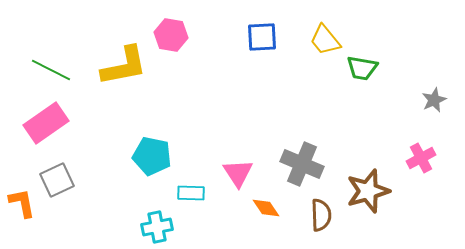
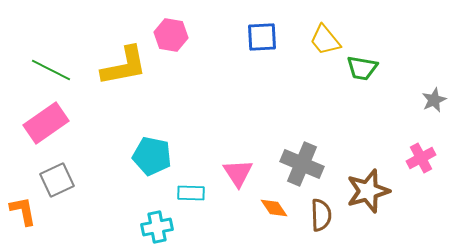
orange L-shape: moved 1 px right, 8 px down
orange diamond: moved 8 px right
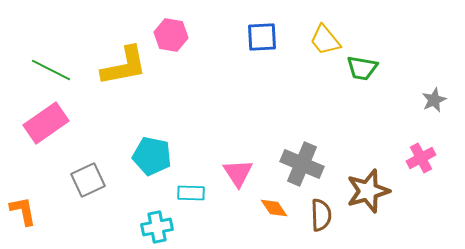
gray square: moved 31 px right
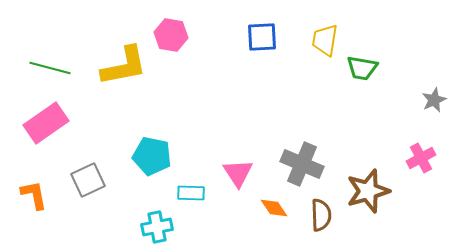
yellow trapezoid: rotated 48 degrees clockwise
green line: moved 1 px left, 2 px up; rotated 12 degrees counterclockwise
orange L-shape: moved 11 px right, 16 px up
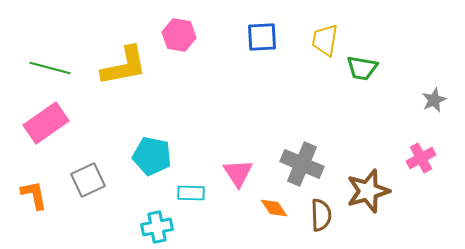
pink hexagon: moved 8 px right
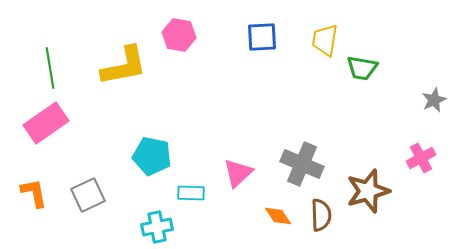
green line: rotated 66 degrees clockwise
pink triangle: rotated 20 degrees clockwise
gray square: moved 15 px down
orange L-shape: moved 2 px up
orange diamond: moved 4 px right, 8 px down
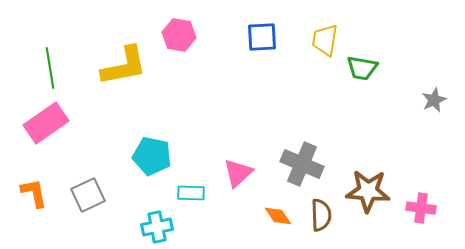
pink cross: moved 50 px down; rotated 36 degrees clockwise
brown star: rotated 21 degrees clockwise
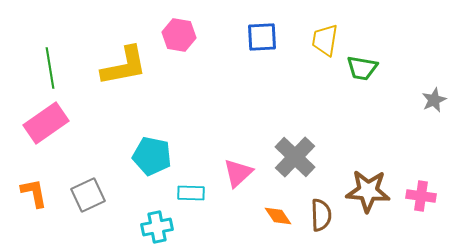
gray cross: moved 7 px left, 7 px up; rotated 21 degrees clockwise
pink cross: moved 12 px up
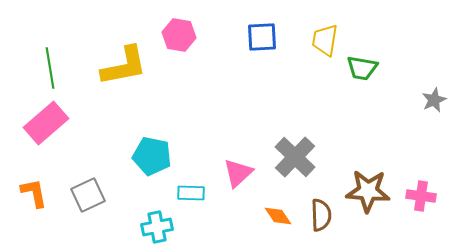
pink rectangle: rotated 6 degrees counterclockwise
